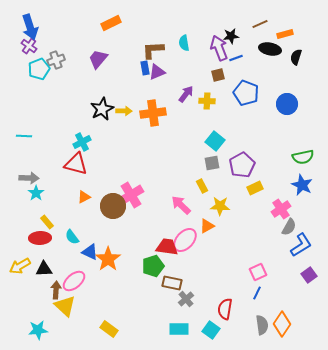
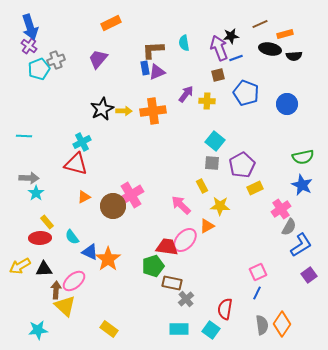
black semicircle at (296, 57): moved 2 px left, 1 px up; rotated 112 degrees counterclockwise
orange cross at (153, 113): moved 2 px up
gray square at (212, 163): rotated 14 degrees clockwise
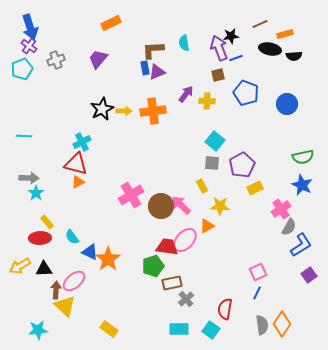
cyan pentagon at (39, 69): moved 17 px left
orange triangle at (84, 197): moved 6 px left, 15 px up
brown circle at (113, 206): moved 48 px right
brown rectangle at (172, 283): rotated 24 degrees counterclockwise
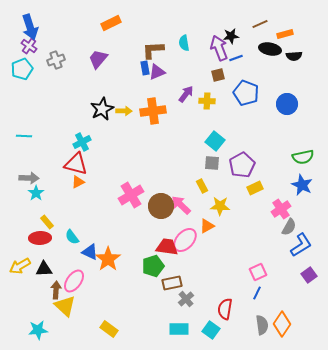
pink ellipse at (74, 281): rotated 15 degrees counterclockwise
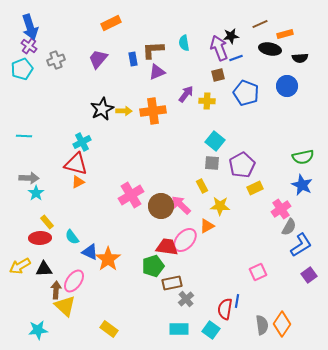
black semicircle at (294, 56): moved 6 px right, 2 px down
blue rectangle at (145, 68): moved 12 px left, 9 px up
blue circle at (287, 104): moved 18 px up
blue line at (257, 293): moved 20 px left, 8 px down; rotated 16 degrees counterclockwise
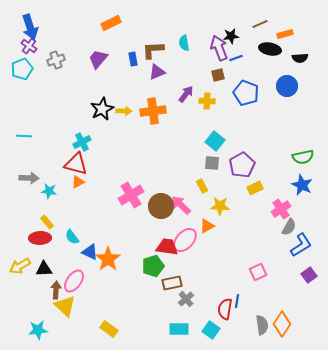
cyan star at (36, 193): moved 13 px right, 2 px up; rotated 28 degrees counterclockwise
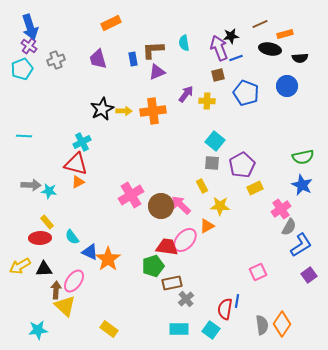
purple trapezoid at (98, 59): rotated 55 degrees counterclockwise
gray arrow at (29, 178): moved 2 px right, 7 px down
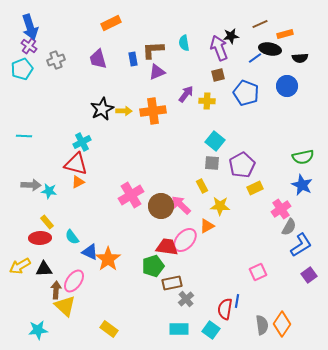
blue line at (236, 58): moved 19 px right; rotated 16 degrees counterclockwise
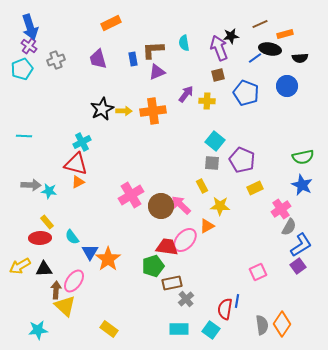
purple pentagon at (242, 165): moved 5 px up; rotated 20 degrees counterclockwise
blue triangle at (90, 252): rotated 36 degrees clockwise
purple square at (309, 275): moved 11 px left, 9 px up
